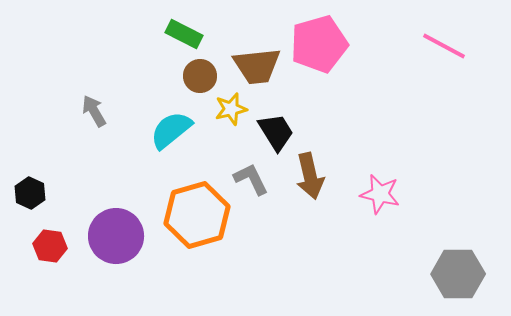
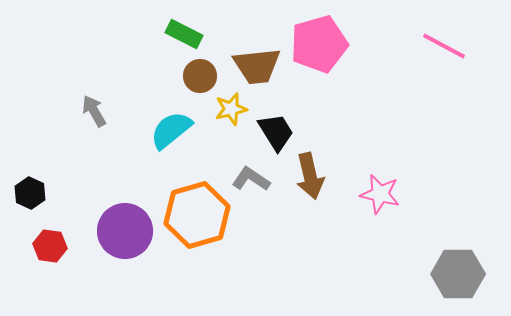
gray L-shape: rotated 30 degrees counterclockwise
purple circle: moved 9 px right, 5 px up
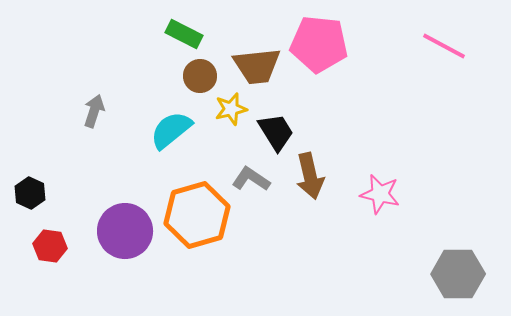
pink pentagon: rotated 22 degrees clockwise
gray arrow: rotated 48 degrees clockwise
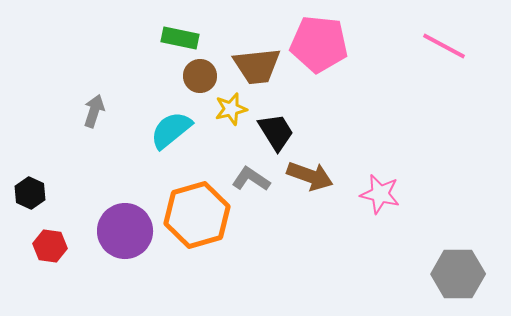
green rectangle: moved 4 px left, 4 px down; rotated 15 degrees counterclockwise
brown arrow: rotated 57 degrees counterclockwise
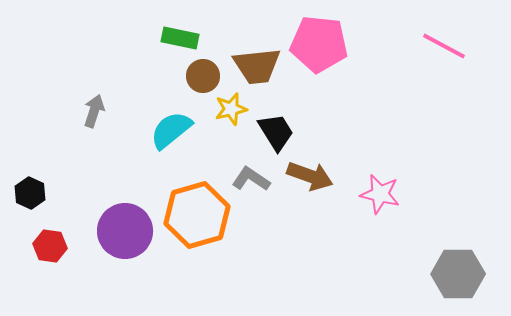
brown circle: moved 3 px right
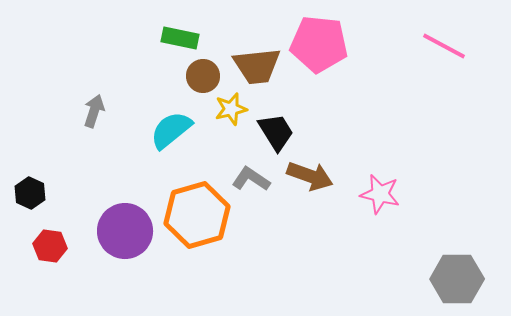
gray hexagon: moved 1 px left, 5 px down
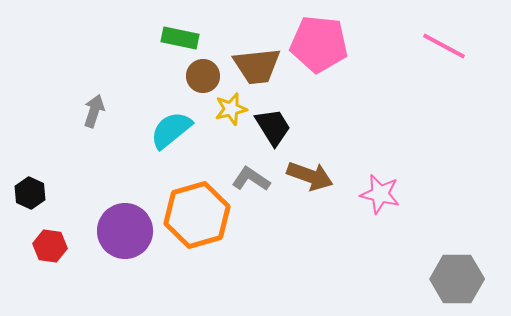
black trapezoid: moved 3 px left, 5 px up
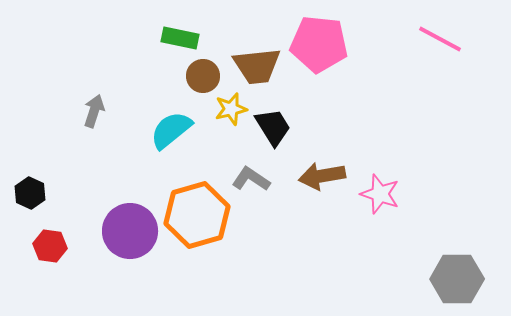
pink line: moved 4 px left, 7 px up
brown arrow: moved 12 px right; rotated 150 degrees clockwise
pink star: rotated 6 degrees clockwise
purple circle: moved 5 px right
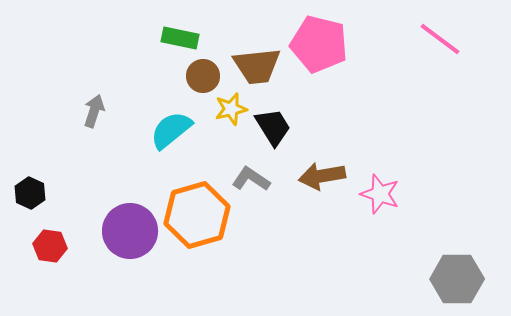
pink line: rotated 9 degrees clockwise
pink pentagon: rotated 8 degrees clockwise
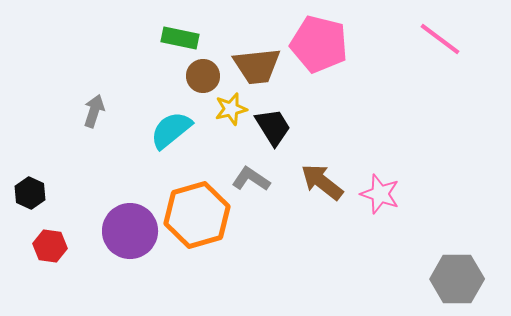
brown arrow: moved 6 px down; rotated 48 degrees clockwise
